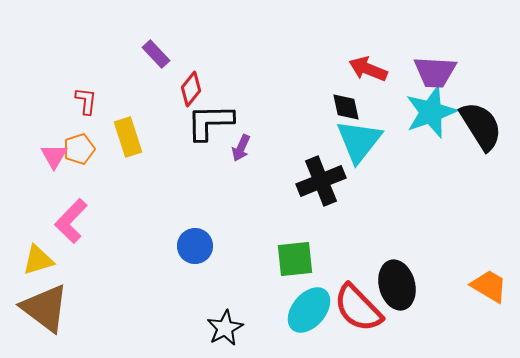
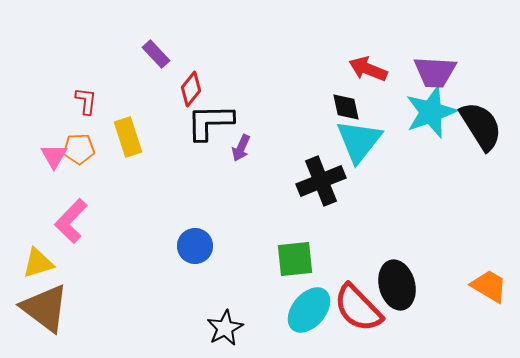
orange pentagon: rotated 16 degrees clockwise
yellow triangle: moved 3 px down
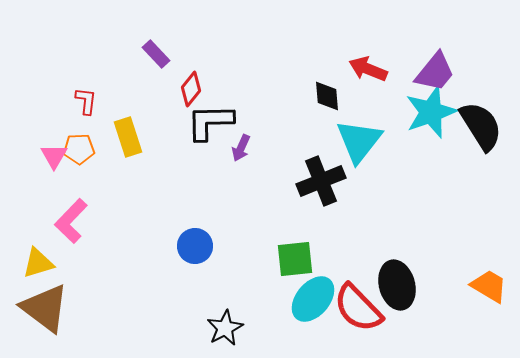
purple trapezoid: rotated 54 degrees counterclockwise
black diamond: moved 19 px left, 11 px up; rotated 8 degrees clockwise
cyan ellipse: moved 4 px right, 11 px up
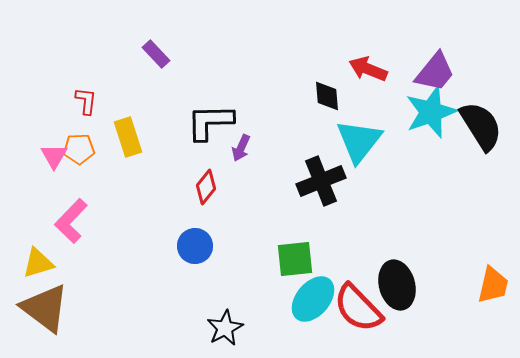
red diamond: moved 15 px right, 98 px down
orange trapezoid: moved 4 px right, 1 px up; rotated 72 degrees clockwise
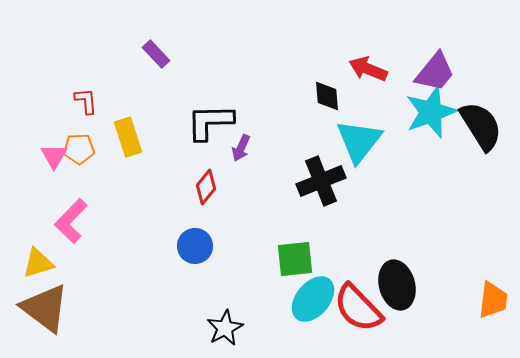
red L-shape: rotated 12 degrees counterclockwise
orange trapezoid: moved 15 px down; rotated 6 degrees counterclockwise
